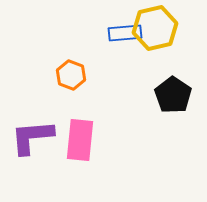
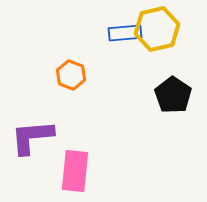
yellow hexagon: moved 2 px right, 1 px down
pink rectangle: moved 5 px left, 31 px down
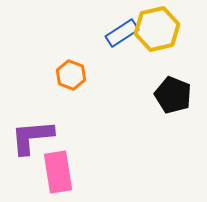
blue rectangle: moved 3 px left; rotated 28 degrees counterclockwise
black pentagon: rotated 12 degrees counterclockwise
pink rectangle: moved 17 px left, 1 px down; rotated 15 degrees counterclockwise
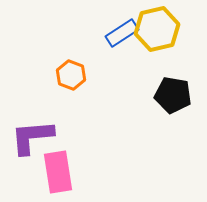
black pentagon: rotated 12 degrees counterclockwise
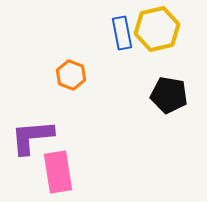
blue rectangle: rotated 68 degrees counterclockwise
black pentagon: moved 4 px left
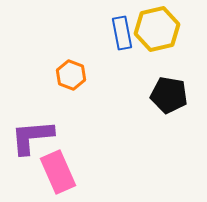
pink rectangle: rotated 15 degrees counterclockwise
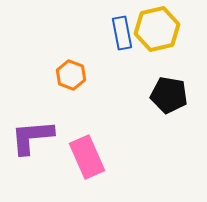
pink rectangle: moved 29 px right, 15 px up
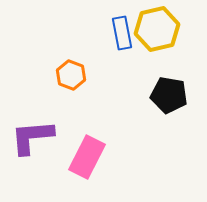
pink rectangle: rotated 51 degrees clockwise
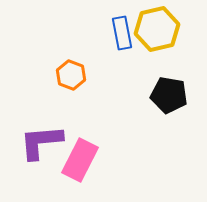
purple L-shape: moved 9 px right, 5 px down
pink rectangle: moved 7 px left, 3 px down
